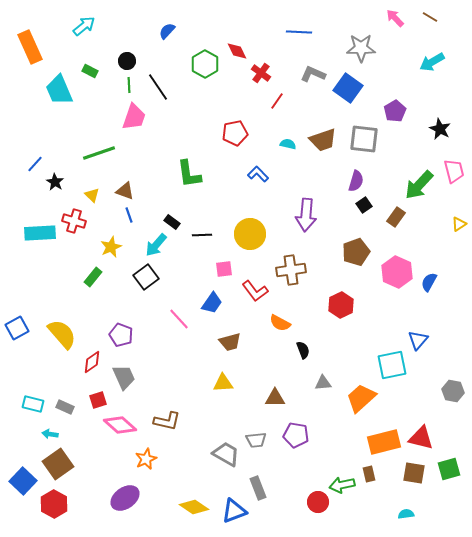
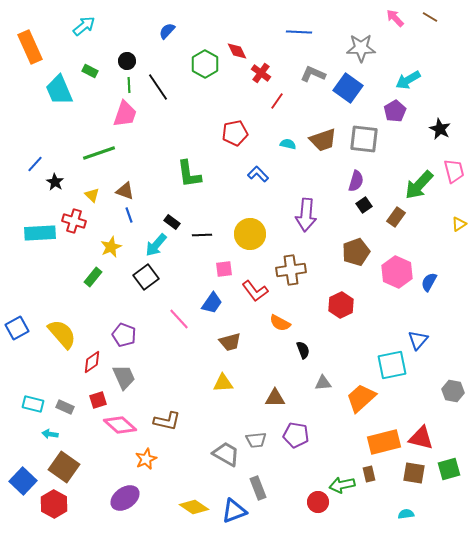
cyan arrow at (432, 62): moved 24 px left, 18 px down
pink trapezoid at (134, 117): moved 9 px left, 3 px up
purple pentagon at (121, 335): moved 3 px right
brown square at (58, 464): moved 6 px right, 3 px down; rotated 20 degrees counterclockwise
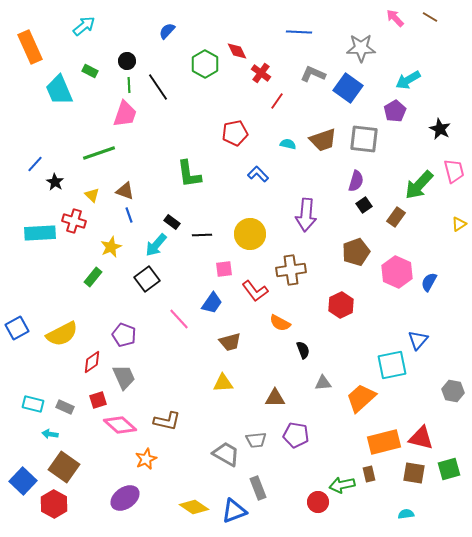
black square at (146, 277): moved 1 px right, 2 px down
yellow semicircle at (62, 334): rotated 104 degrees clockwise
